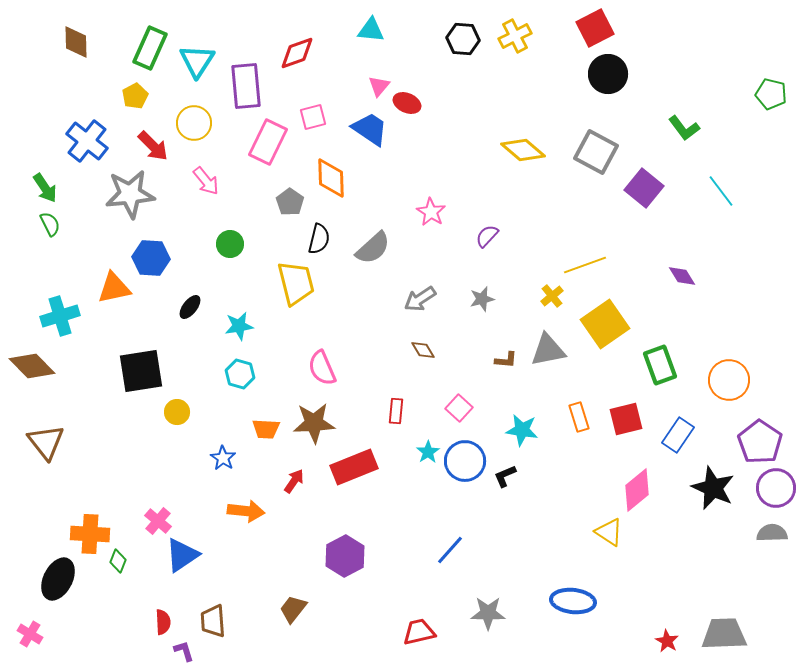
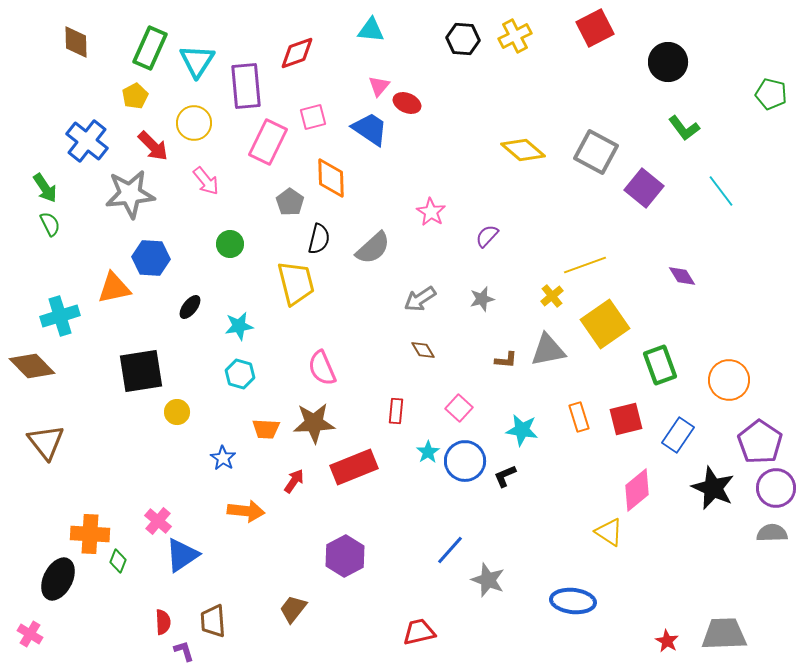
black circle at (608, 74): moved 60 px right, 12 px up
gray star at (488, 613): moved 33 px up; rotated 20 degrees clockwise
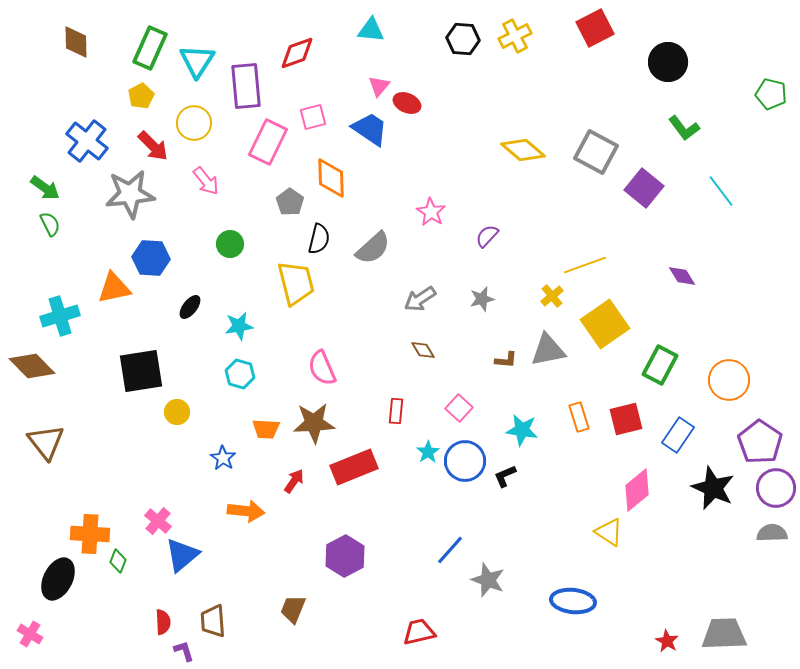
yellow pentagon at (135, 96): moved 6 px right
green arrow at (45, 188): rotated 20 degrees counterclockwise
green rectangle at (660, 365): rotated 48 degrees clockwise
blue triangle at (182, 555): rotated 6 degrees counterclockwise
brown trapezoid at (293, 609): rotated 16 degrees counterclockwise
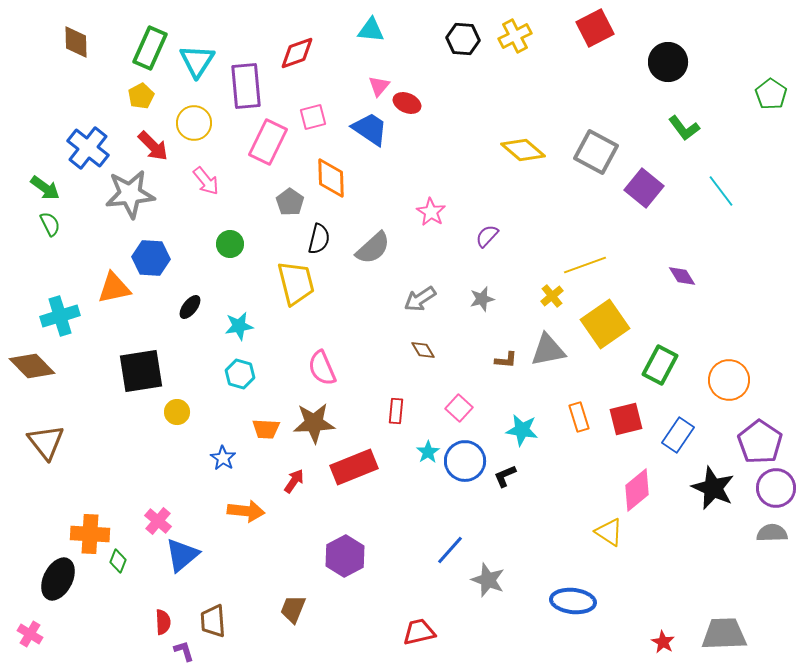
green pentagon at (771, 94): rotated 20 degrees clockwise
blue cross at (87, 141): moved 1 px right, 7 px down
red star at (667, 641): moved 4 px left, 1 px down
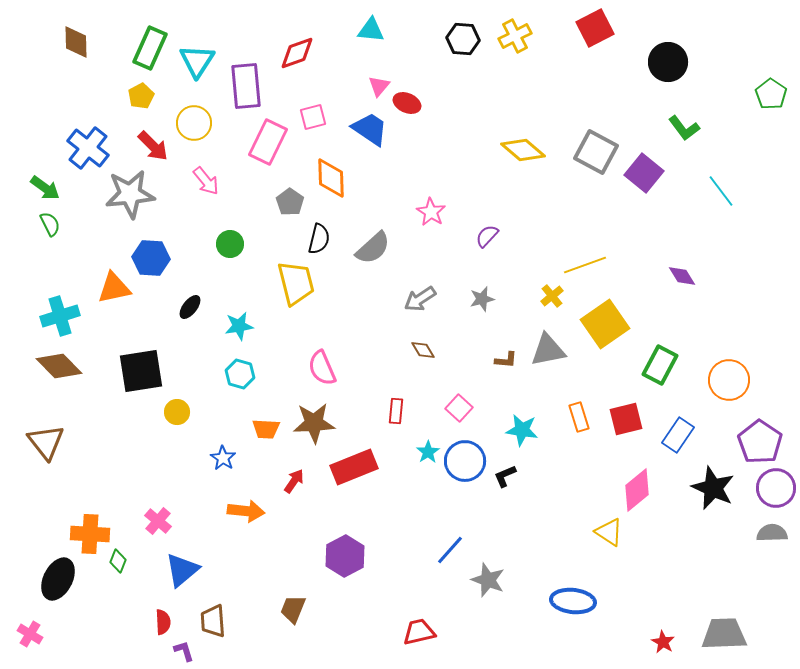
purple square at (644, 188): moved 15 px up
brown diamond at (32, 366): moved 27 px right
blue triangle at (182, 555): moved 15 px down
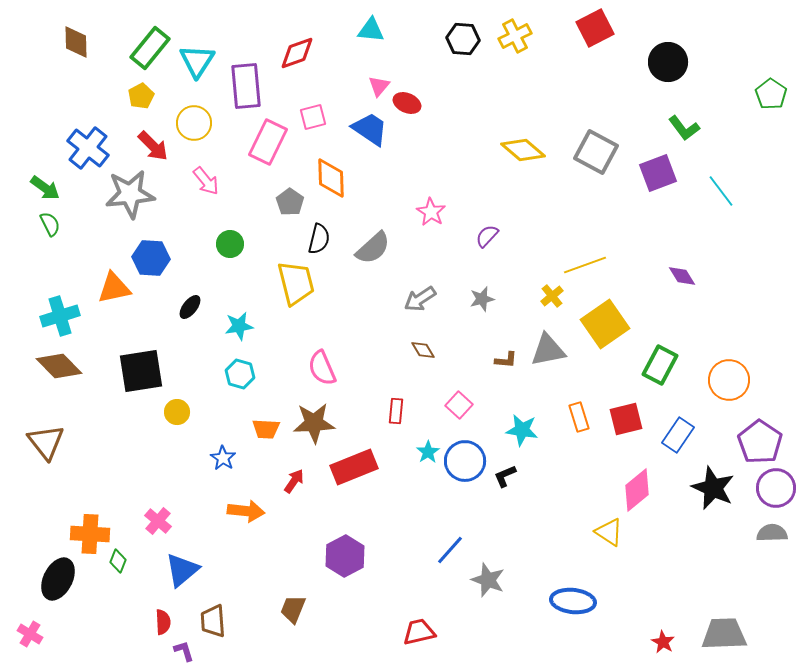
green rectangle at (150, 48): rotated 15 degrees clockwise
purple square at (644, 173): moved 14 px right; rotated 30 degrees clockwise
pink square at (459, 408): moved 3 px up
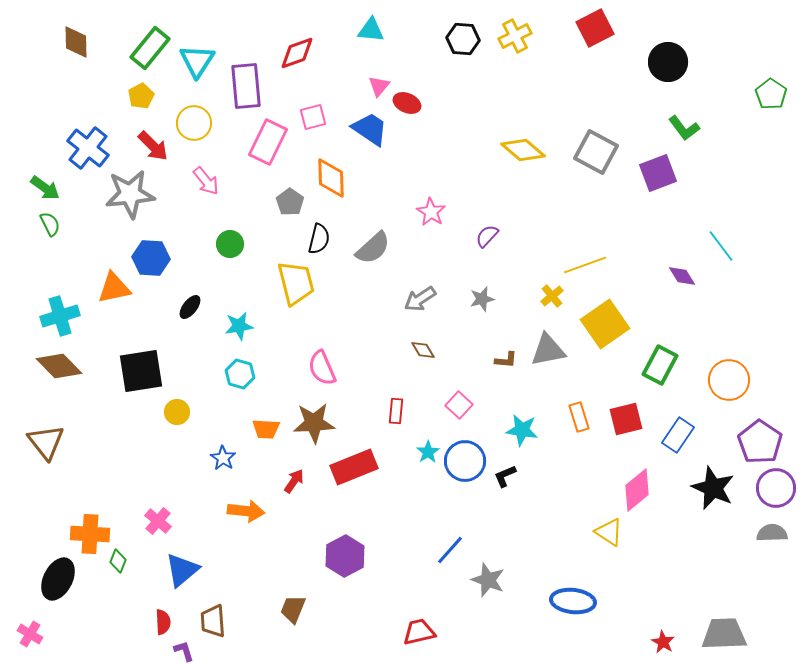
cyan line at (721, 191): moved 55 px down
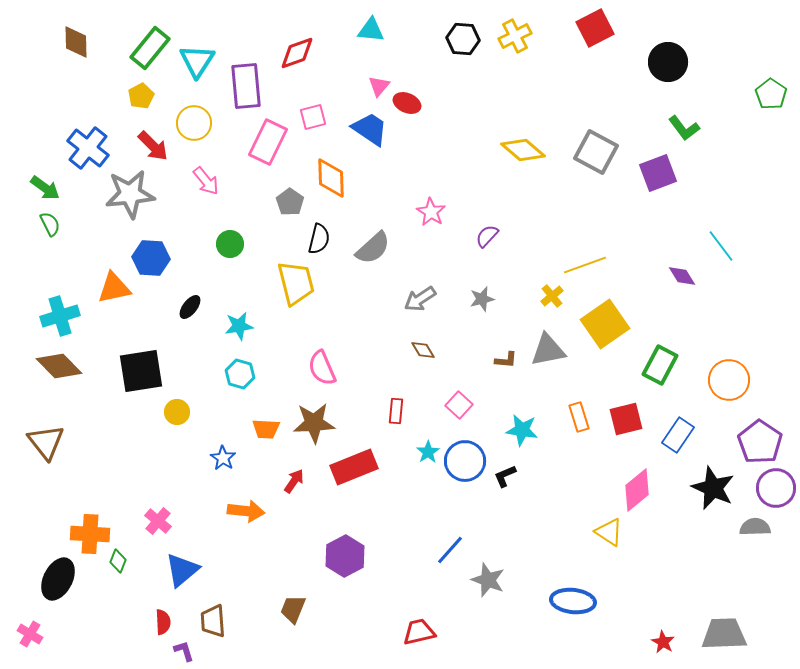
gray semicircle at (772, 533): moved 17 px left, 6 px up
